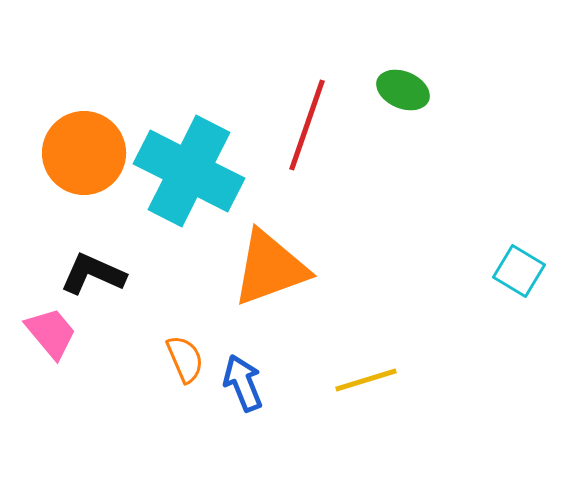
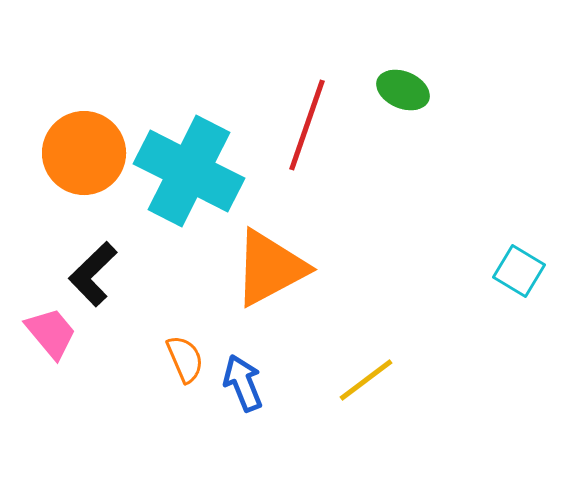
orange triangle: rotated 8 degrees counterclockwise
black L-shape: rotated 68 degrees counterclockwise
yellow line: rotated 20 degrees counterclockwise
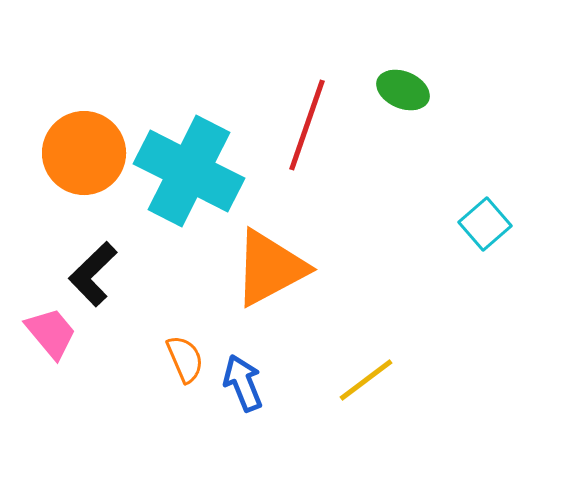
cyan square: moved 34 px left, 47 px up; rotated 18 degrees clockwise
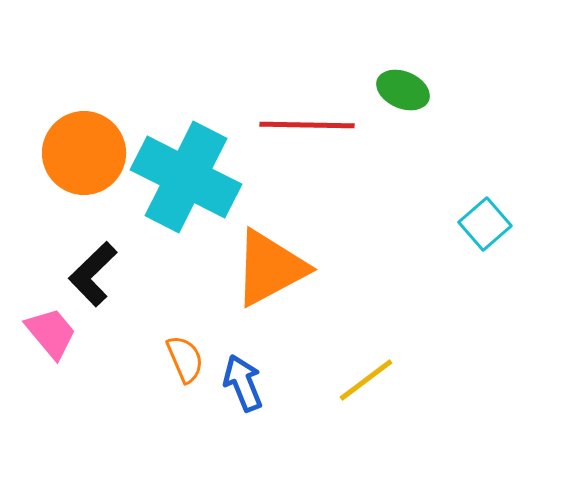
red line: rotated 72 degrees clockwise
cyan cross: moved 3 px left, 6 px down
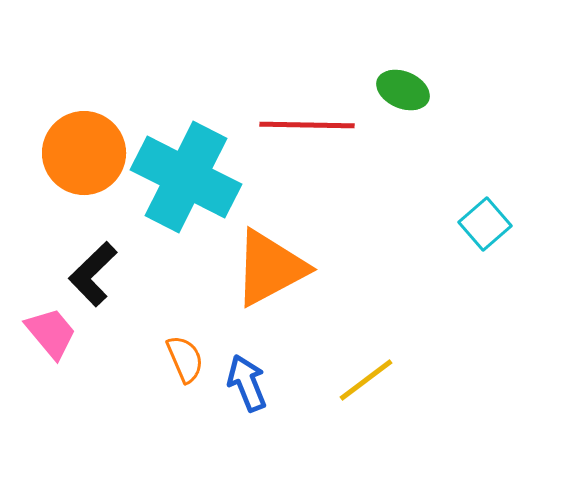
blue arrow: moved 4 px right
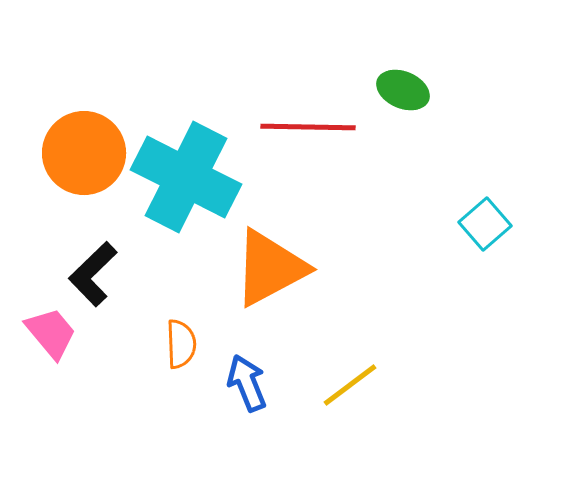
red line: moved 1 px right, 2 px down
orange semicircle: moved 4 px left, 15 px up; rotated 21 degrees clockwise
yellow line: moved 16 px left, 5 px down
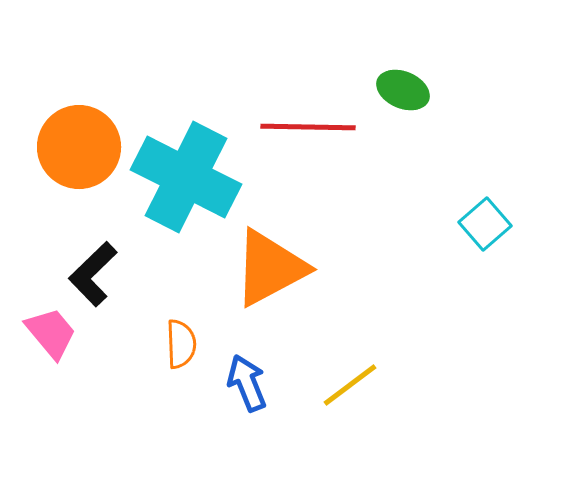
orange circle: moved 5 px left, 6 px up
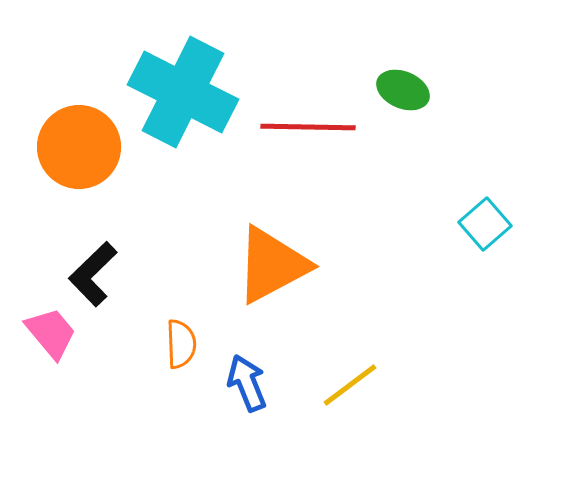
cyan cross: moved 3 px left, 85 px up
orange triangle: moved 2 px right, 3 px up
